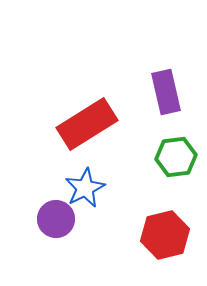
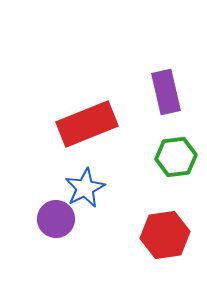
red rectangle: rotated 10 degrees clockwise
red hexagon: rotated 6 degrees clockwise
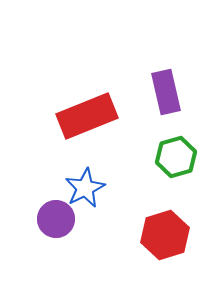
red rectangle: moved 8 px up
green hexagon: rotated 9 degrees counterclockwise
red hexagon: rotated 9 degrees counterclockwise
